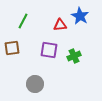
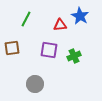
green line: moved 3 px right, 2 px up
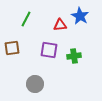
green cross: rotated 16 degrees clockwise
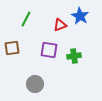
red triangle: rotated 16 degrees counterclockwise
